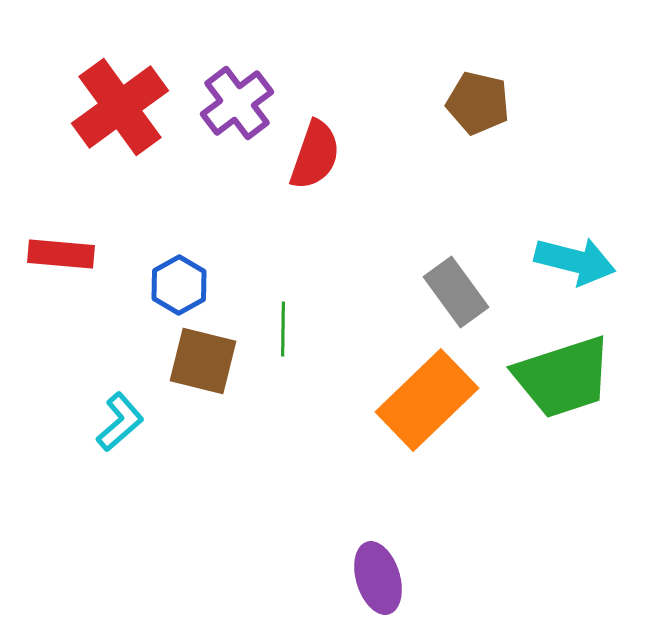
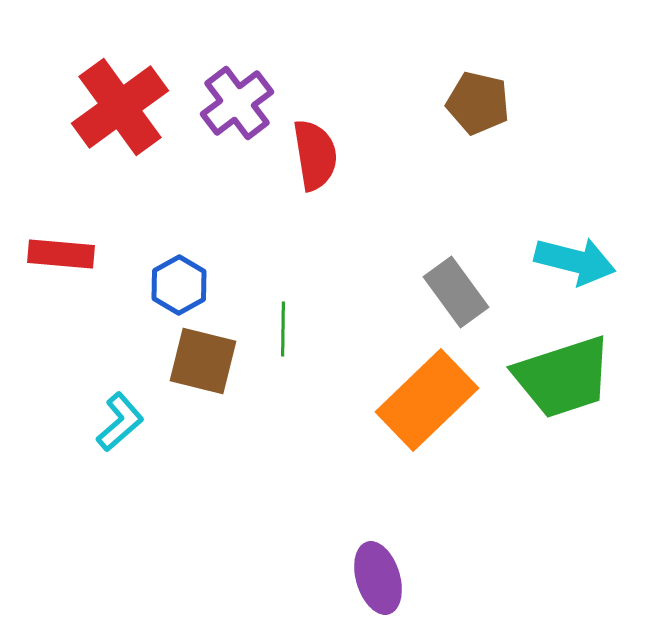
red semicircle: rotated 28 degrees counterclockwise
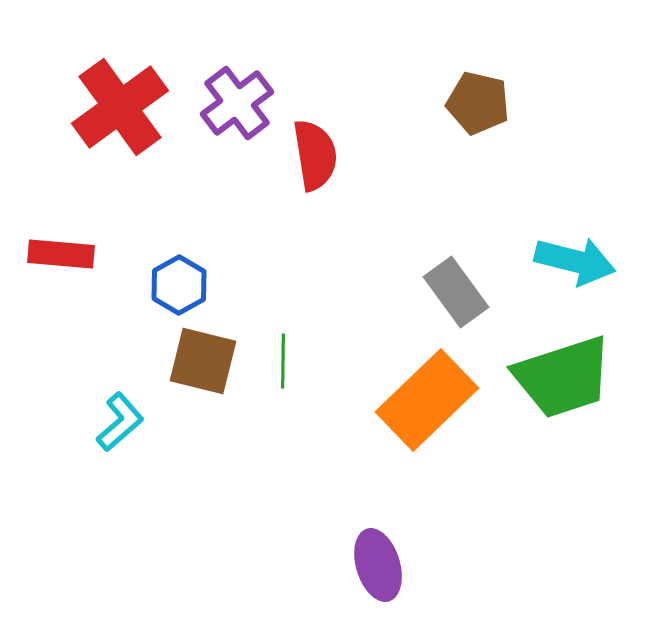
green line: moved 32 px down
purple ellipse: moved 13 px up
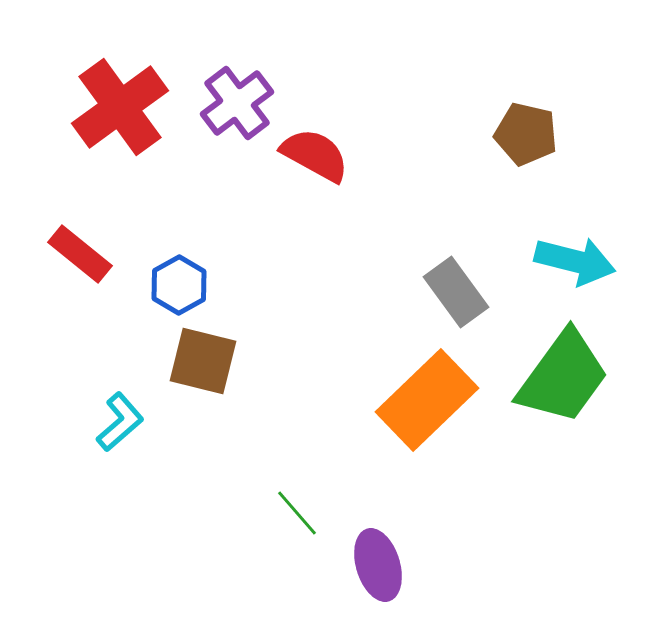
brown pentagon: moved 48 px right, 31 px down
red semicircle: rotated 52 degrees counterclockwise
red rectangle: moved 19 px right; rotated 34 degrees clockwise
green line: moved 14 px right, 152 px down; rotated 42 degrees counterclockwise
green trapezoid: rotated 36 degrees counterclockwise
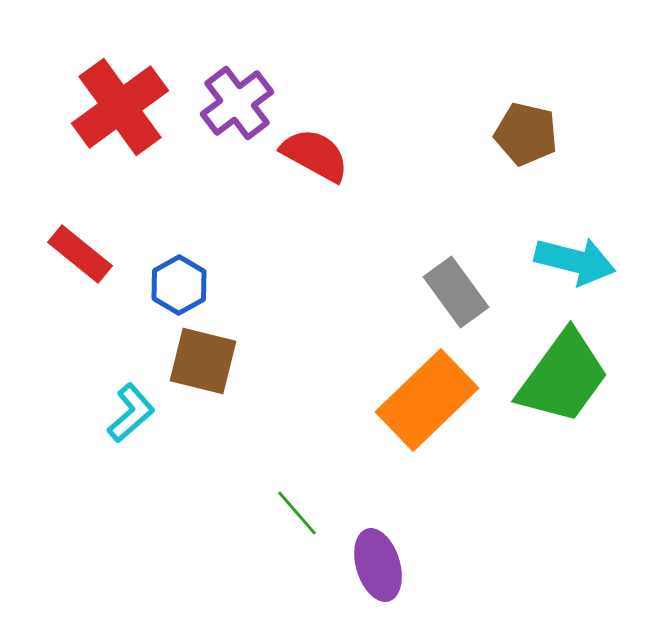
cyan L-shape: moved 11 px right, 9 px up
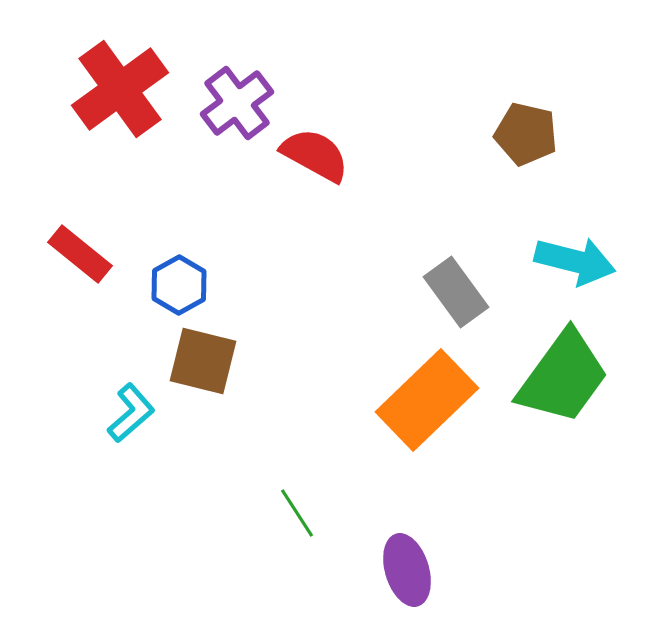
red cross: moved 18 px up
green line: rotated 8 degrees clockwise
purple ellipse: moved 29 px right, 5 px down
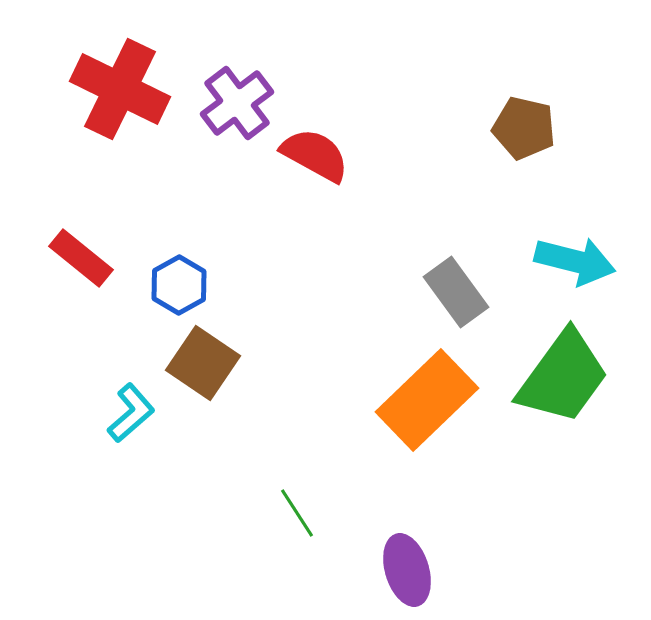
red cross: rotated 28 degrees counterclockwise
brown pentagon: moved 2 px left, 6 px up
red rectangle: moved 1 px right, 4 px down
brown square: moved 2 px down; rotated 20 degrees clockwise
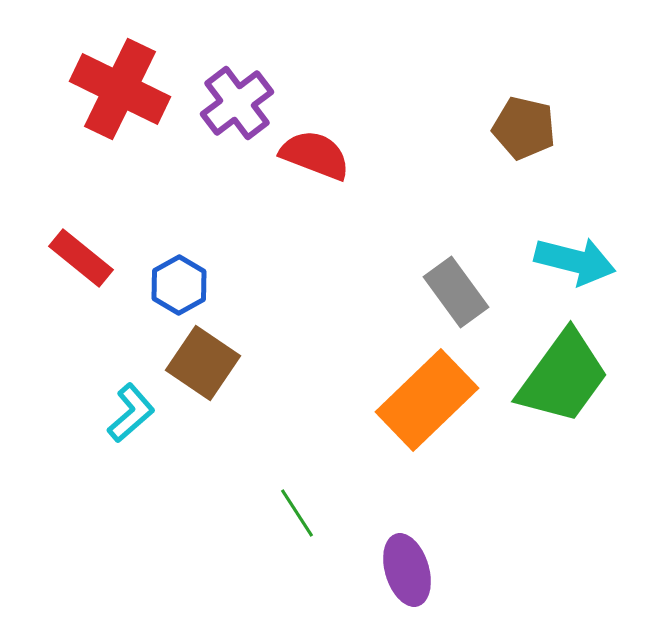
red semicircle: rotated 8 degrees counterclockwise
